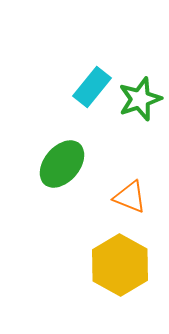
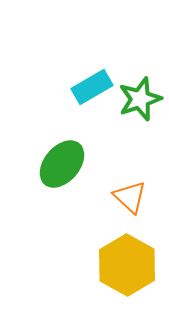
cyan rectangle: rotated 21 degrees clockwise
orange triangle: rotated 21 degrees clockwise
yellow hexagon: moved 7 px right
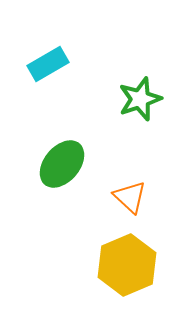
cyan rectangle: moved 44 px left, 23 px up
yellow hexagon: rotated 8 degrees clockwise
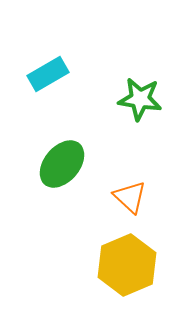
cyan rectangle: moved 10 px down
green star: rotated 27 degrees clockwise
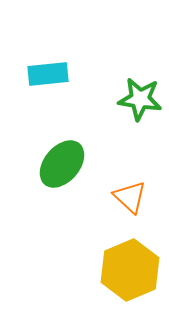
cyan rectangle: rotated 24 degrees clockwise
yellow hexagon: moved 3 px right, 5 px down
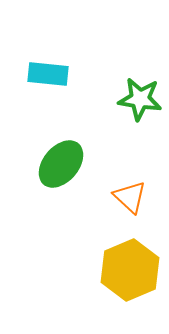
cyan rectangle: rotated 12 degrees clockwise
green ellipse: moved 1 px left
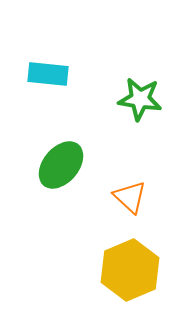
green ellipse: moved 1 px down
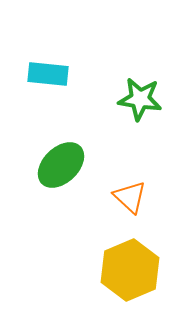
green ellipse: rotated 6 degrees clockwise
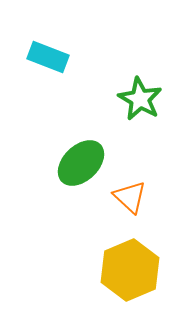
cyan rectangle: moved 17 px up; rotated 15 degrees clockwise
green star: rotated 21 degrees clockwise
green ellipse: moved 20 px right, 2 px up
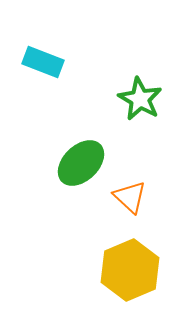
cyan rectangle: moved 5 px left, 5 px down
